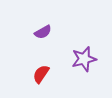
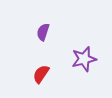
purple semicircle: rotated 138 degrees clockwise
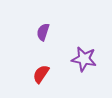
purple star: rotated 25 degrees clockwise
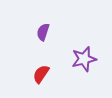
purple star: rotated 25 degrees counterclockwise
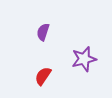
red semicircle: moved 2 px right, 2 px down
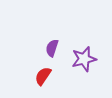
purple semicircle: moved 9 px right, 16 px down
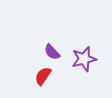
purple semicircle: moved 4 px down; rotated 60 degrees counterclockwise
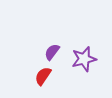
purple semicircle: rotated 78 degrees clockwise
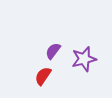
purple semicircle: moved 1 px right, 1 px up
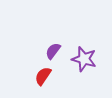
purple star: rotated 30 degrees clockwise
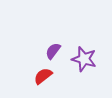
red semicircle: rotated 18 degrees clockwise
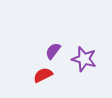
red semicircle: moved 1 px up; rotated 12 degrees clockwise
